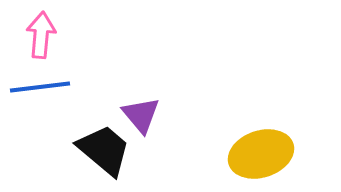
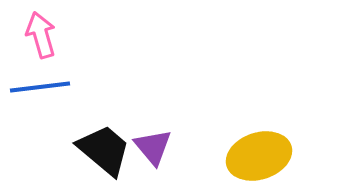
pink arrow: rotated 21 degrees counterclockwise
purple triangle: moved 12 px right, 32 px down
yellow ellipse: moved 2 px left, 2 px down
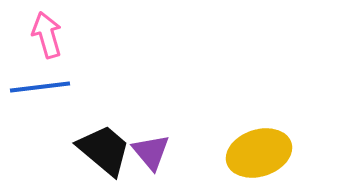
pink arrow: moved 6 px right
purple triangle: moved 2 px left, 5 px down
yellow ellipse: moved 3 px up
